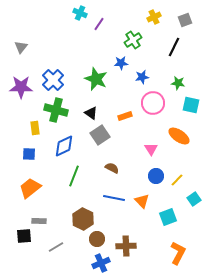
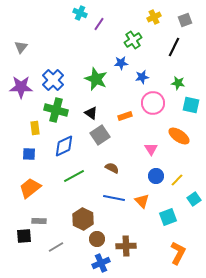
green line at (74, 176): rotated 40 degrees clockwise
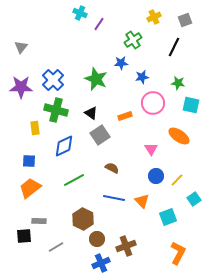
blue square at (29, 154): moved 7 px down
green line at (74, 176): moved 4 px down
brown cross at (126, 246): rotated 18 degrees counterclockwise
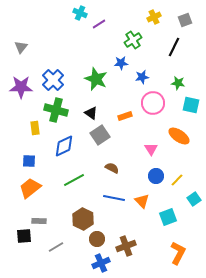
purple line at (99, 24): rotated 24 degrees clockwise
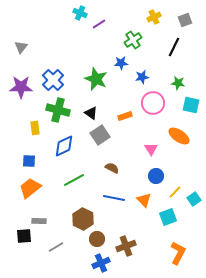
green cross at (56, 110): moved 2 px right
yellow line at (177, 180): moved 2 px left, 12 px down
orange triangle at (142, 201): moved 2 px right, 1 px up
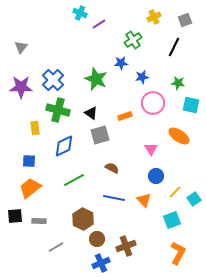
gray square at (100, 135): rotated 18 degrees clockwise
cyan square at (168, 217): moved 4 px right, 3 px down
black square at (24, 236): moved 9 px left, 20 px up
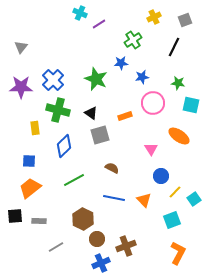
blue diamond at (64, 146): rotated 20 degrees counterclockwise
blue circle at (156, 176): moved 5 px right
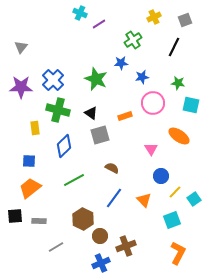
blue line at (114, 198): rotated 65 degrees counterclockwise
brown circle at (97, 239): moved 3 px right, 3 px up
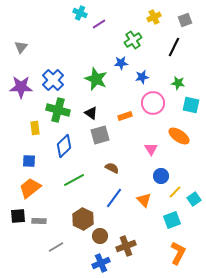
black square at (15, 216): moved 3 px right
